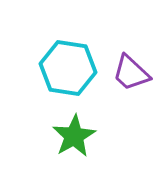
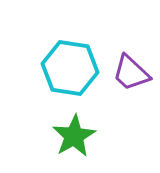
cyan hexagon: moved 2 px right
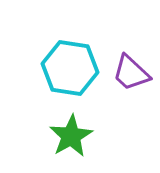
green star: moved 3 px left
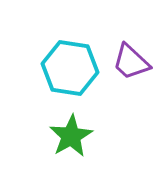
purple trapezoid: moved 11 px up
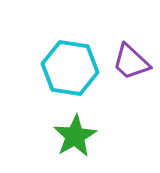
green star: moved 4 px right
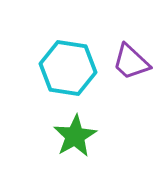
cyan hexagon: moved 2 px left
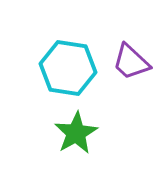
green star: moved 1 px right, 3 px up
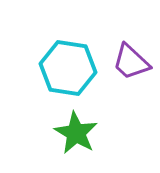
green star: rotated 12 degrees counterclockwise
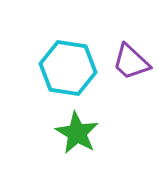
green star: moved 1 px right
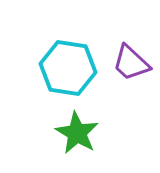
purple trapezoid: moved 1 px down
